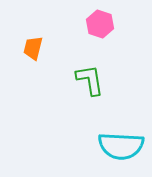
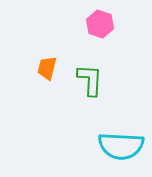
orange trapezoid: moved 14 px right, 20 px down
green L-shape: rotated 12 degrees clockwise
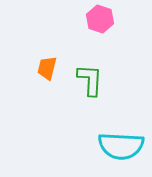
pink hexagon: moved 5 px up
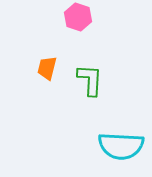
pink hexagon: moved 22 px left, 2 px up
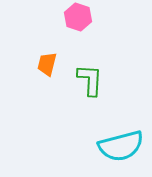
orange trapezoid: moved 4 px up
cyan semicircle: rotated 18 degrees counterclockwise
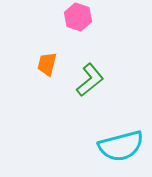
green L-shape: rotated 48 degrees clockwise
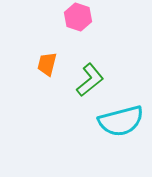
cyan semicircle: moved 25 px up
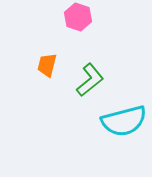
orange trapezoid: moved 1 px down
cyan semicircle: moved 3 px right
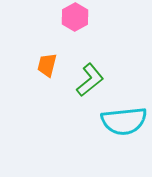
pink hexagon: moved 3 px left; rotated 12 degrees clockwise
cyan semicircle: rotated 9 degrees clockwise
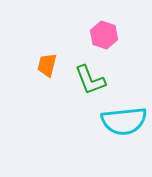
pink hexagon: moved 29 px right, 18 px down; rotated 12 degrees counterclockwise
green L-shape: rotated 108 degrees clockwise
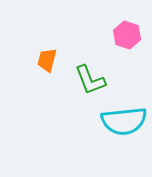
pink hexagon: moved 23 px right
orange trapezoid: moved 5 px up
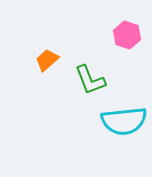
orange trapezoid: rotated 35 degrees clockwise
